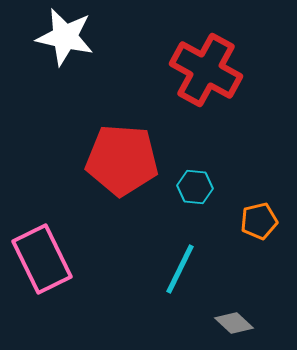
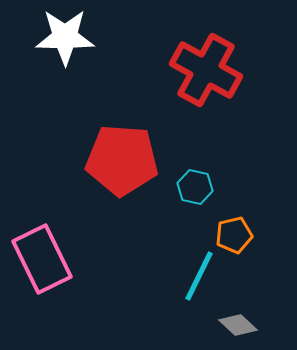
white star: rotated 12 degrees counterclockwise
cyan hexagon: rotated 8 degrees clockwise
orange pentagon: moved 25 px left, 14 px down
cyan line: moved 19 px right, 7 px down
gray diamond: moved 4 px right, 2 px down
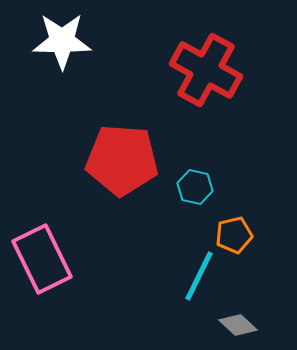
white star: moved 3 px left, 4 px down
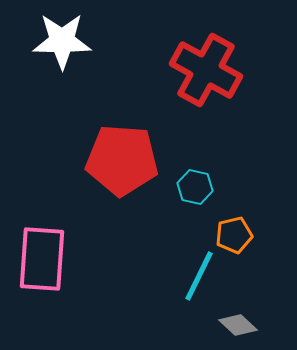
pink rectangle: rotated 30 degrees clockwise
